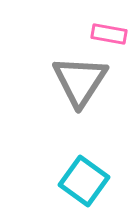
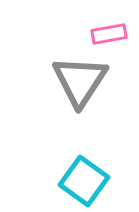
pink rectangle: rotated 20 degrees counterclockwise
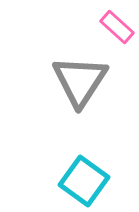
pink rectangle: moved 8 px right, 7 px up; rotated 52 degrees clockwise
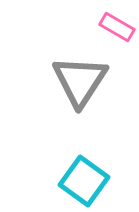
pink rectangle: rotated 12 degrees counterclockwise
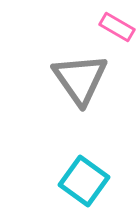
gray triangle: moved 2 px up; rotated 8 degrees counterclockwise
